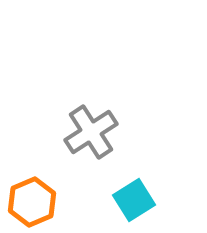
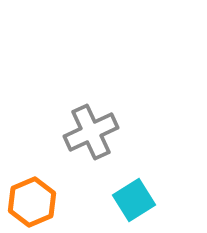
gray cross: rotated 8 degrees clockwise
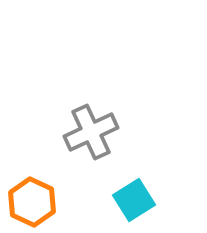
orange hexagon: rotated 12 degrees counterclockwise
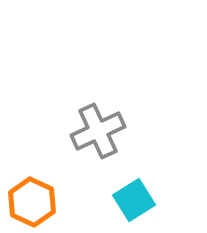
gray cross: moved 7 px right, 1 px up
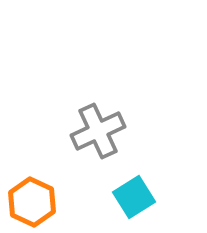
cyan square: moved 3 px up
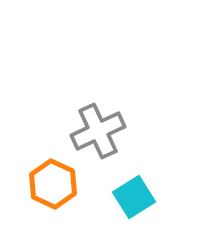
orange hexagon: moved 21 px right, 18 px up
